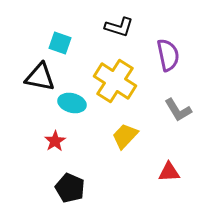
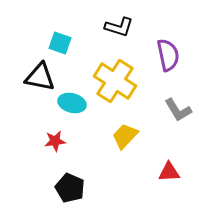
red star: rotated 25 degrees clockwise
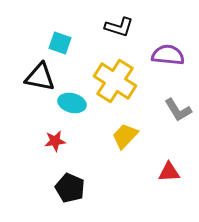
purple semicircle: rotated 72 degrees counterclockwise
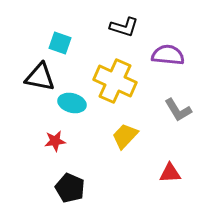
black L-shape: moved 5 px right
yellow cross: rotated 9 degrees counterclockwise
red triangle: moved 1 px right, 1 px down
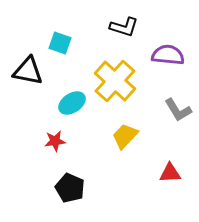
black triangle: moved 12 px left, 6 px up
yellow cross: rotated 18 degrees clockwise
cyan ellipse: rotated 48 degrees counterclockwise
